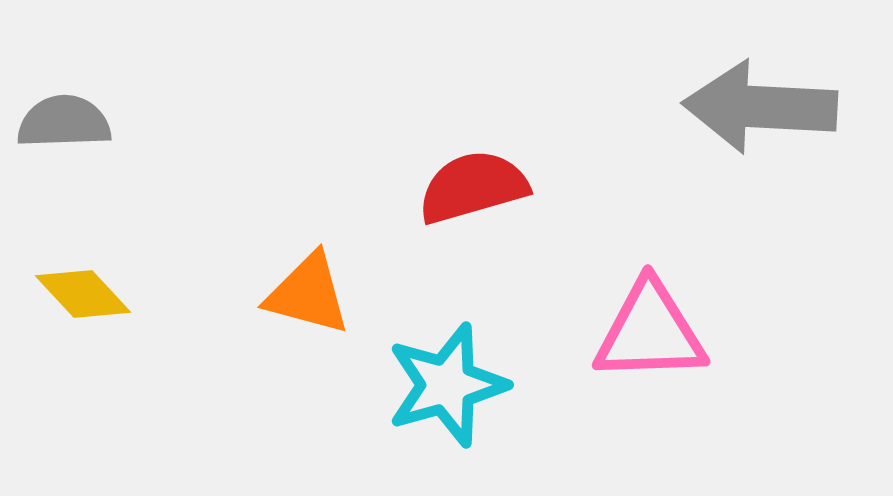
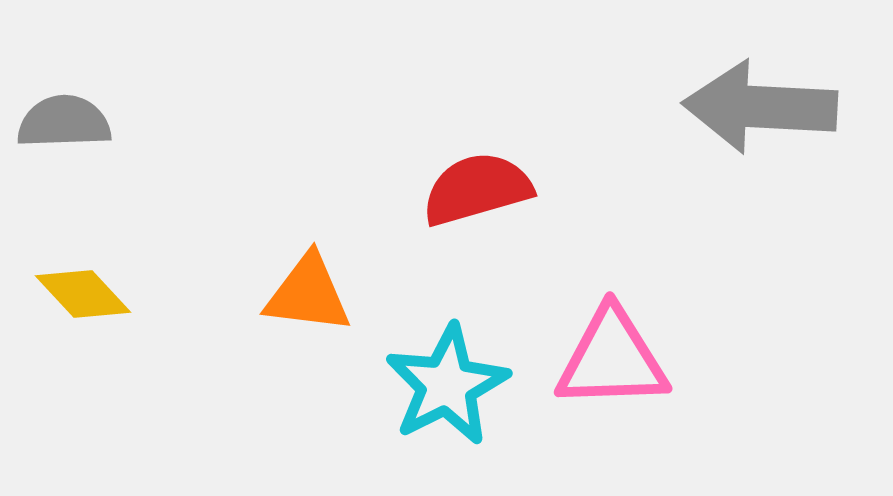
red semicircle: moved 4 px right, 2 px down
orange triangle: rotated 8 degrees counterclockwise
pink triangle: moved 38 px left, 27 px down
cyan star: rotated 11 degrees counterclockwise
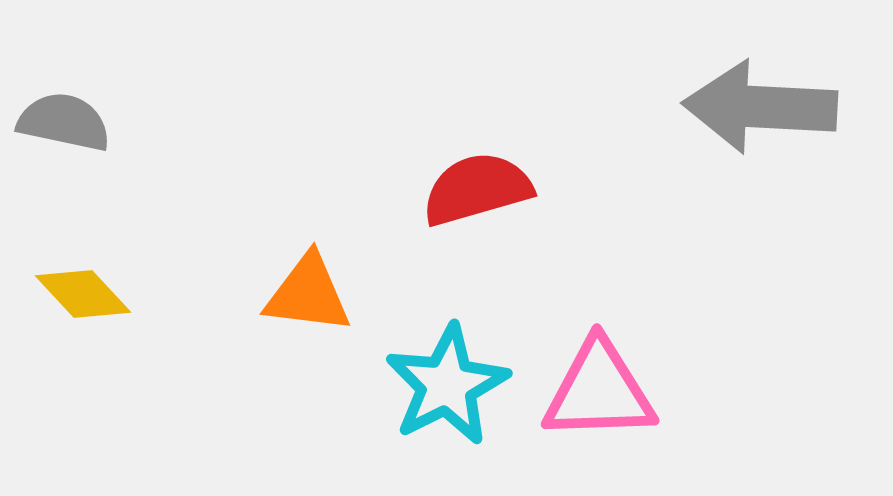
gray semicircle: rotated 14 degrees clockwise
pink triangle: moved 13 px left, 32 px down
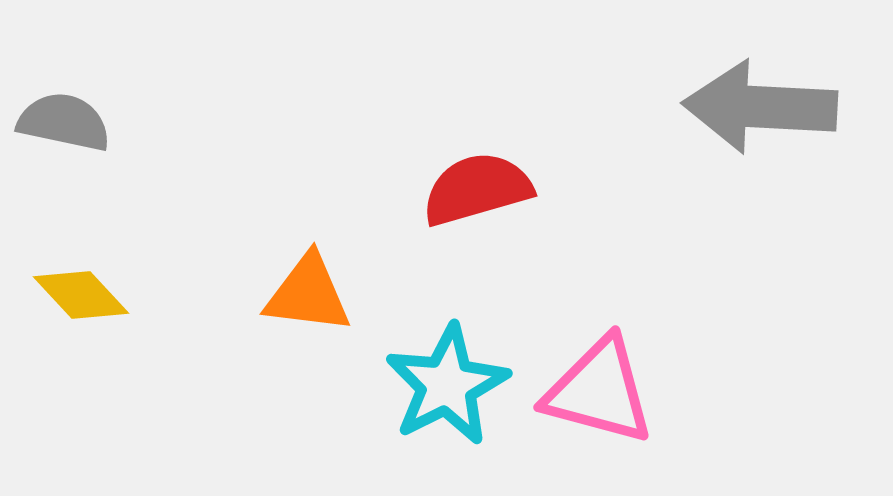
yellow diamond: moved 2 px left, 1 px down
pink triangle: rotated 17 degrees clockwise
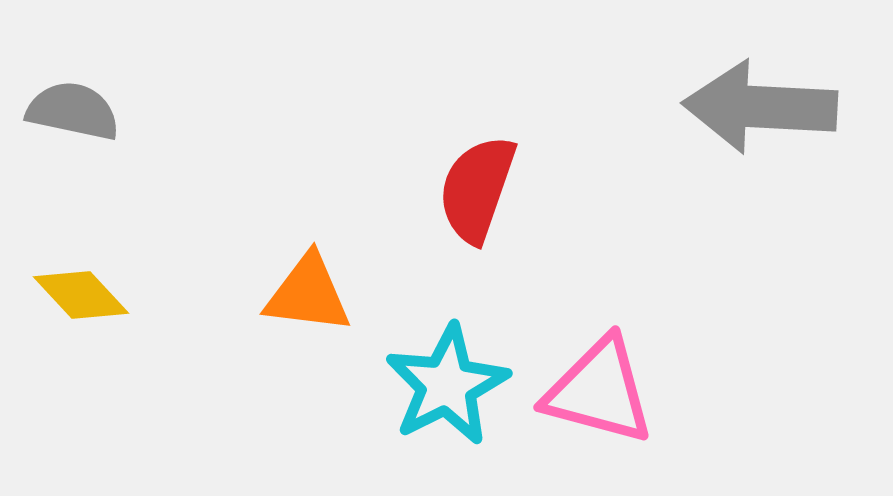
gray semicircle: moved 9 px right, 11 px up
red semicircle: rotated 55 degrees counterclockwise
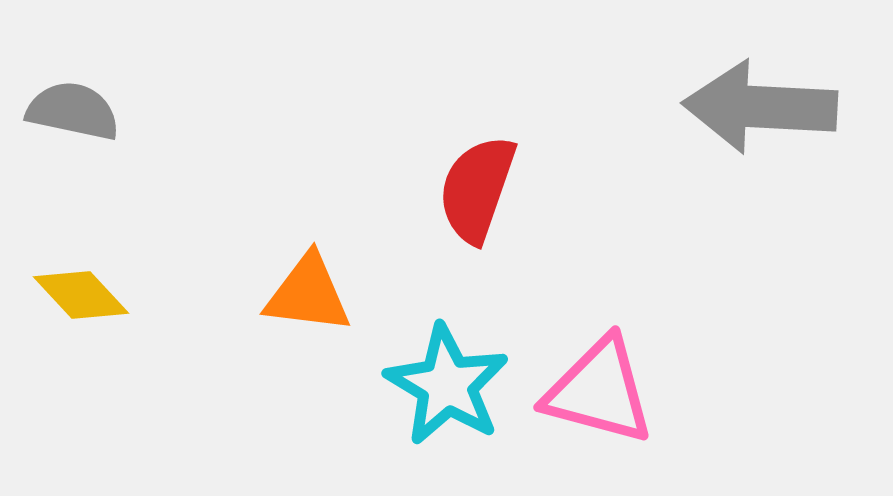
cyan star: rotated 14 degrees counterclockwise
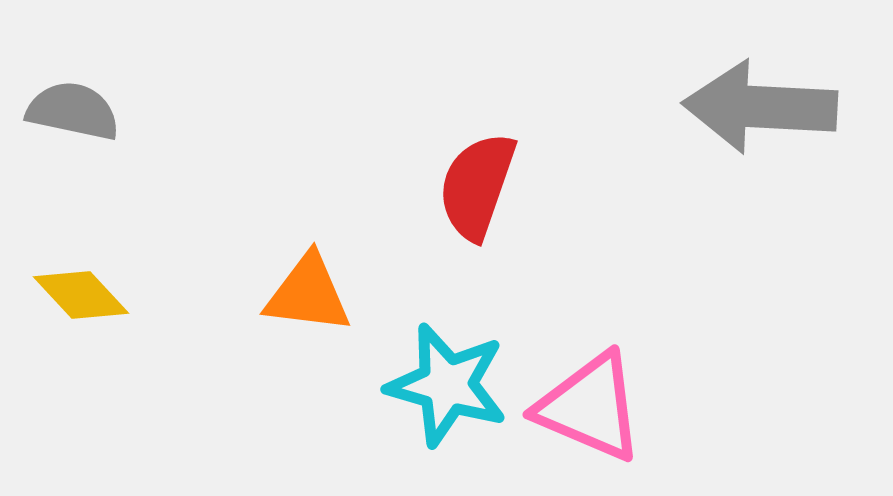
red semicircle: moved 3 px up
cyan star: rotated 15 degrees counterclockwise
pink triangle: moved 9 px left, 16 px down; rotated 8 degrees clockwise
